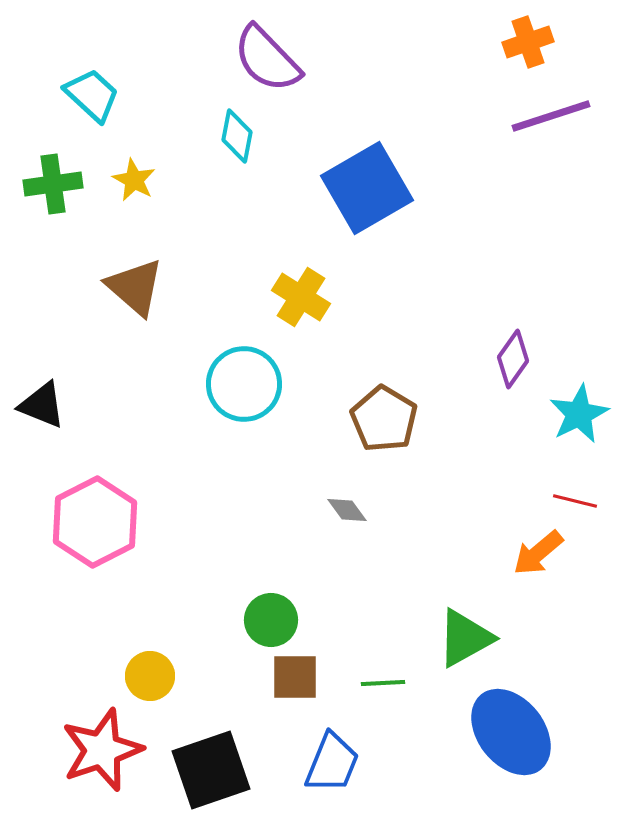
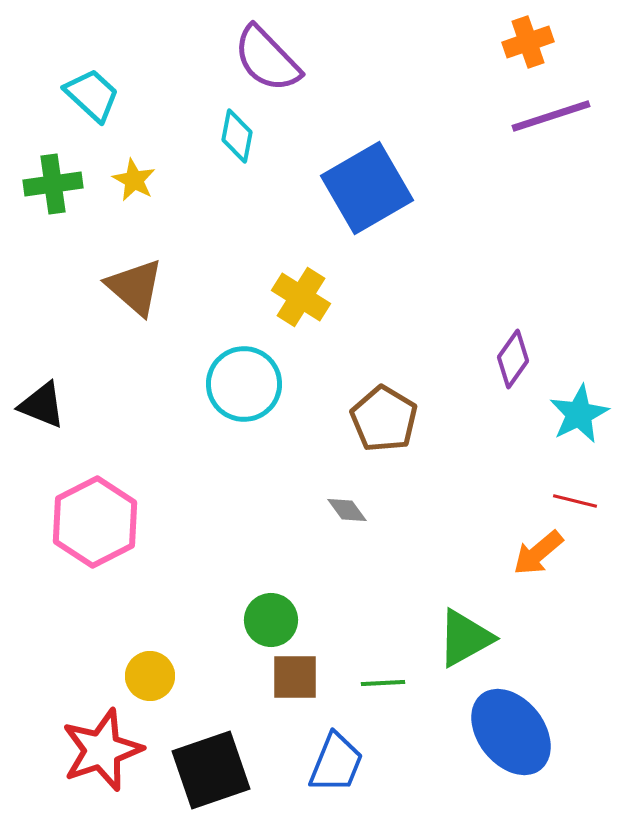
blue trapezoid: moved 4 px right
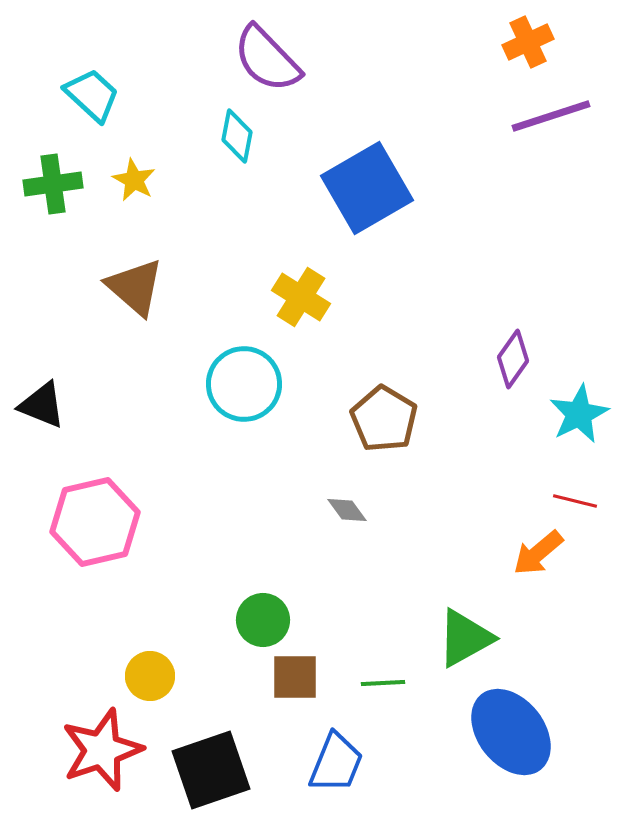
orange cross: rotated 6 degrees counterclockwise
pink hexagon: rotated 14 degrees clockwise
green circle: moved 8 px left
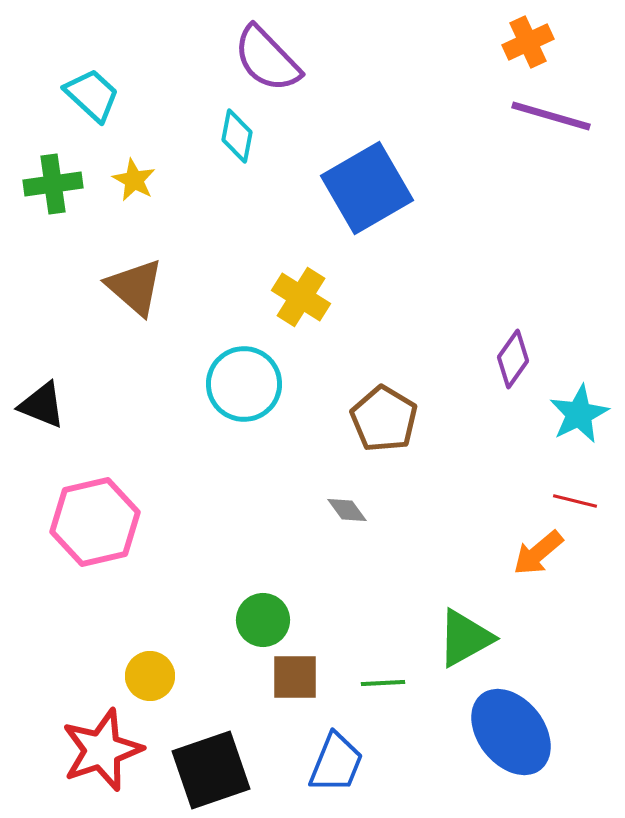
purple line: rotated 34 degrees clockwise
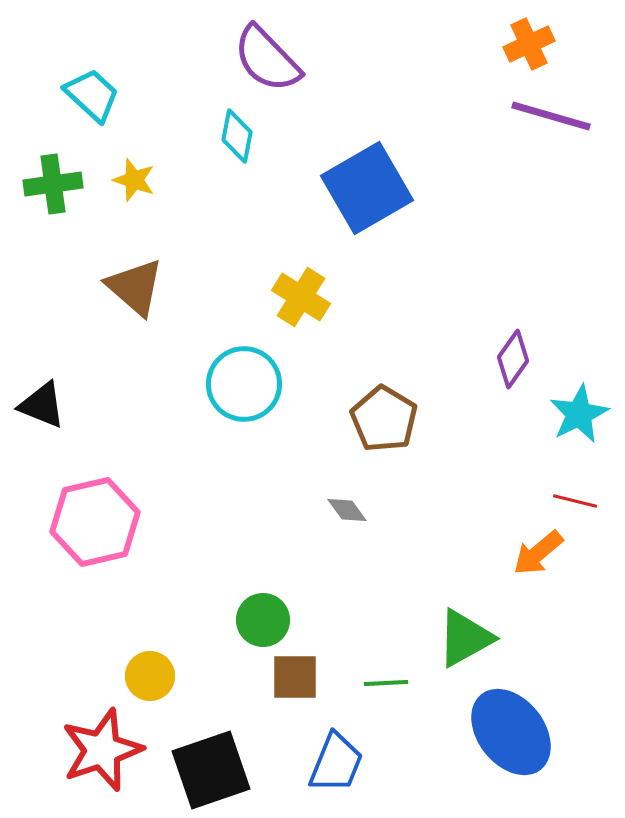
orange cross: moved 1 px right, 2 px down
yellow star: rotated 9 degrees counterclockwise
green line: moved 3 px right
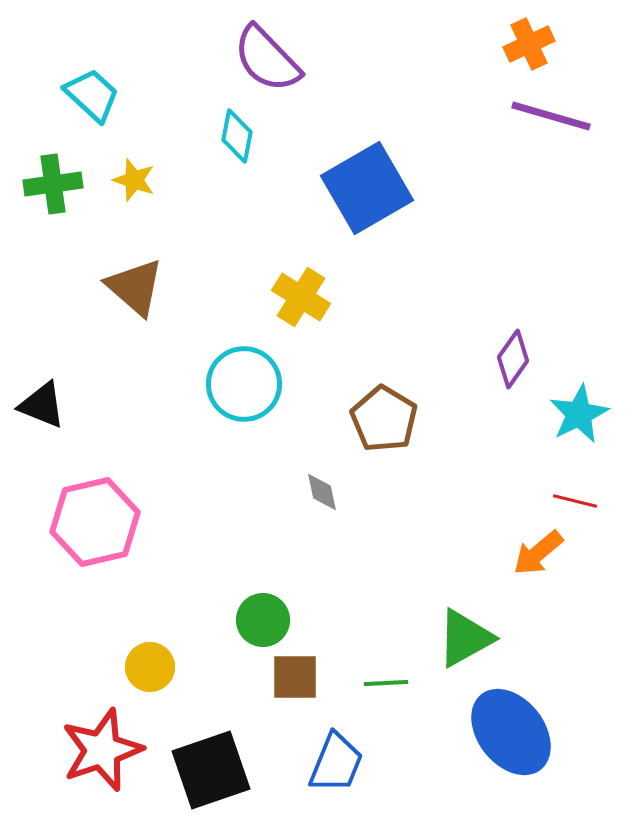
gray diamond: moved 25 px left, 18 px up; rotated 24 degrees clockwise
yellow circle: moved 9 px up
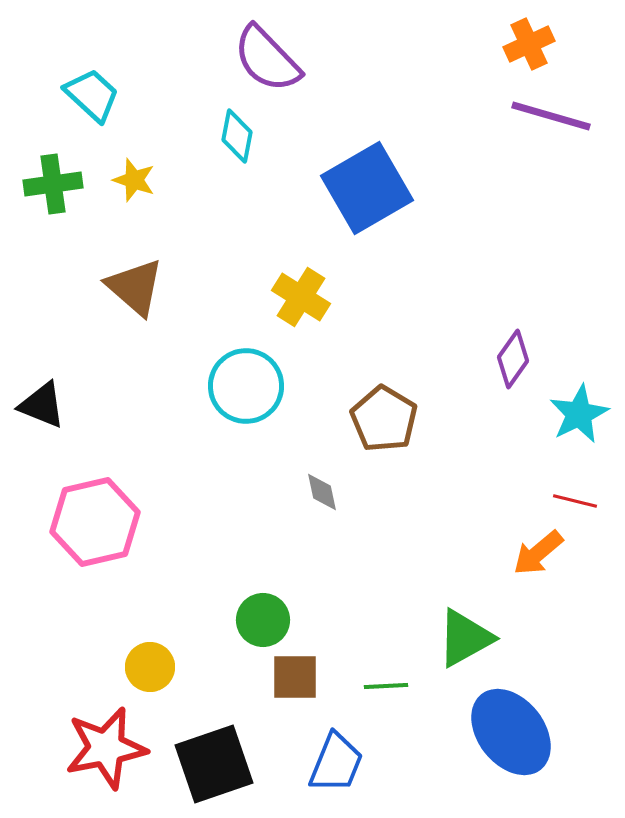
cyan circle: moved 2 px right, 2 px down
green line: moved 3 px down
red star: moved 4 px right, 2 px up; rotated 8 degrees clockwise
black square: moved 3 px right, 6 px up
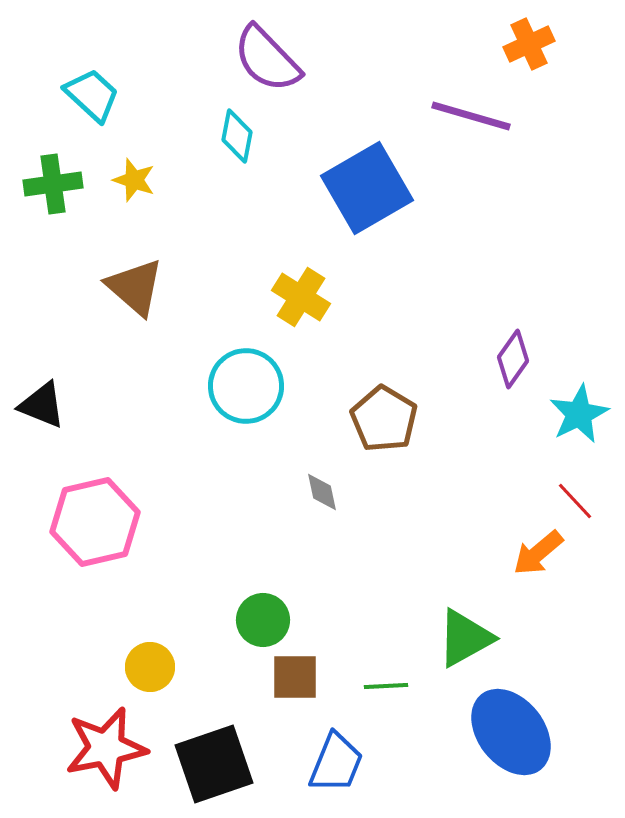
purple line: moved 80 px left
red line: rotated 33 degrees clockwise
